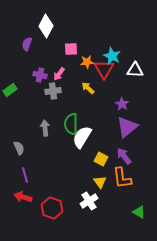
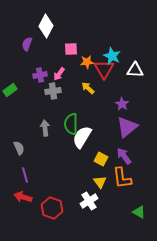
purple cross: rotated 24 degrees counterclockwise
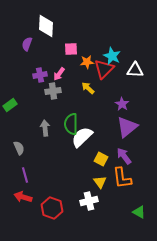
white diamond: rotated 25 degrees counterclockwise
red triangle: rotated 15 degrees clockwise
green rectangle: moved 15 px down
white semicircle: rotated 15 degrees clockwise
white cross: rotated 18 degrees clockwise
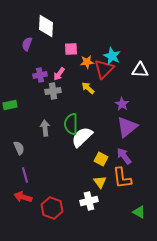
white triangle: moved 5 px right
green rectangle: rotated 24 degrees clockwise
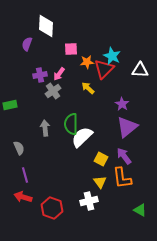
gray cross: rotated 28 degrees counterclockwise
green triangle: moved 1 px right, 2 px up
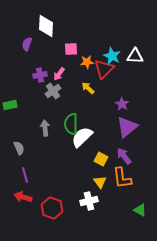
white triangle: moved 5 px left, 14 px up
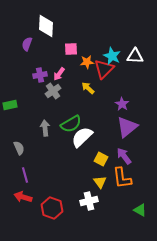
green semicircle: rotated 120 degrees counterclockwise
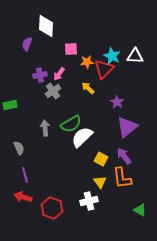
purple star: moved 5 px left, 2 px up
